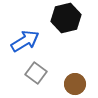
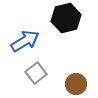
gray square: rotated 15 degrees clockwise
brown circle: moved 1 px right
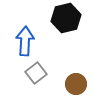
blue arrow: rotated 56 degrees counterclockwise
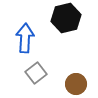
blue arrow: moved 3 px up
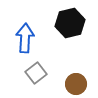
black hexagon: moved 4 px right, 5 px down
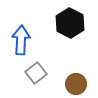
black hexagon: rotated 20 degrees counterclockwise
blue arrow: moved 4 px left, 2 px down
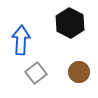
brown circle: moved 3 px right, 12 px up
